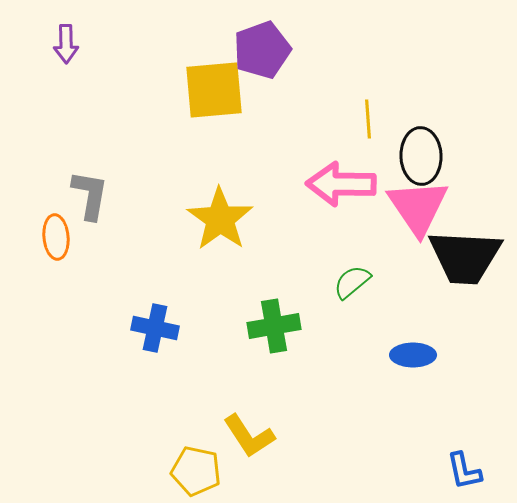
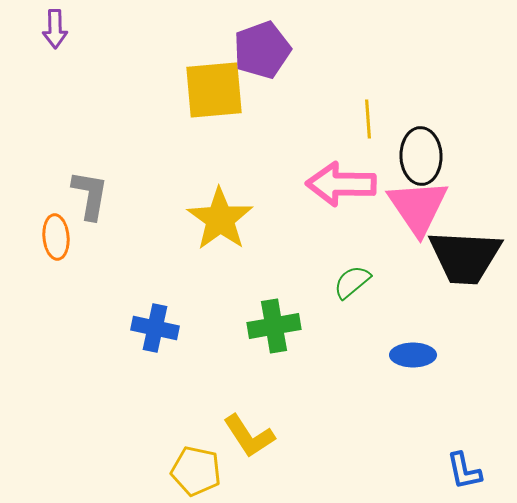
purple arrow: moved 11 px left, 15 px up
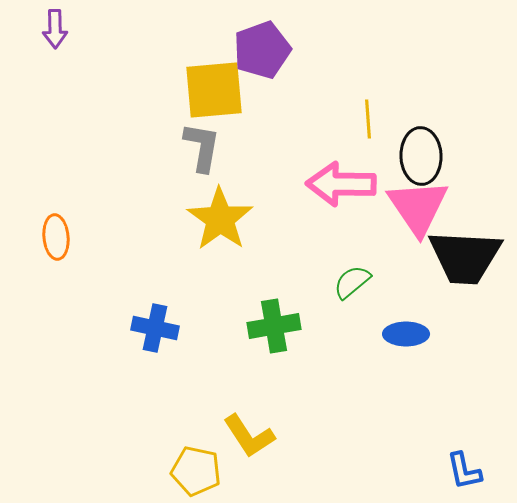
gray L-shape: moved 112 px right, 48 px up
blue ellipse: moved 7 px left, 21 px up
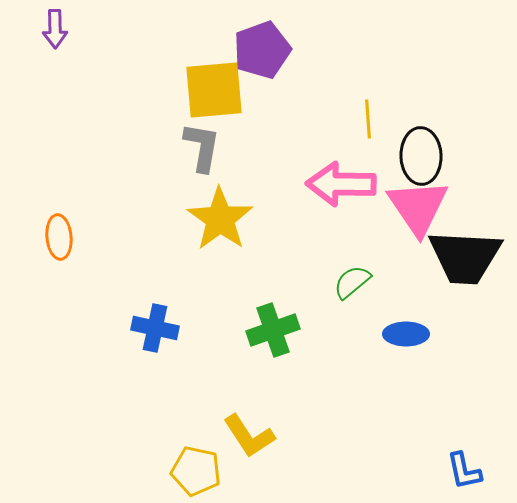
orange ellipse: moved 3 px right
green cross: moved 1 px left, 4 px down; rotated 9 degrees counterclockwise
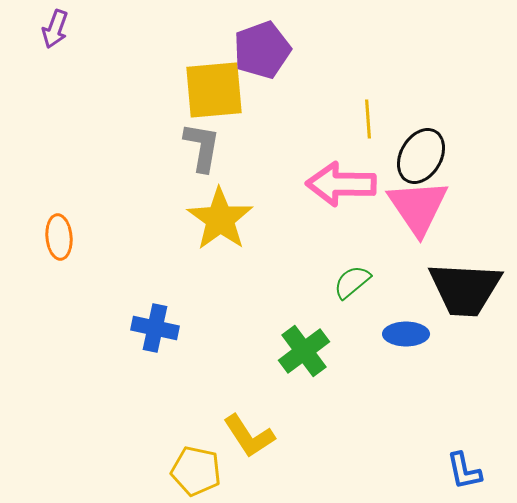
purple arrow: rotated 21 degrees clockwise
black ellipse: rotated 32 degrees clockwise
black trapezoid: moved 32 px down
green cross: moved 31 px right, 21 px down; rotated 18 degrees counterclockwise
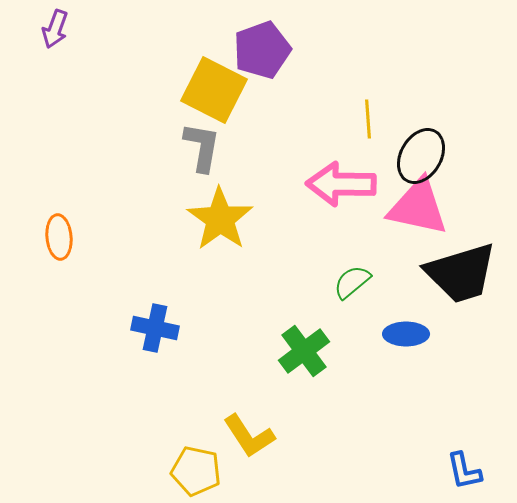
yellow square: rotated 32 degrees clockwise
pink triangle: rotated 44 degrees counterclockwise
black trapezoid: moved 4 px left, 16 px up; rotated 20 degrees counterclockwise
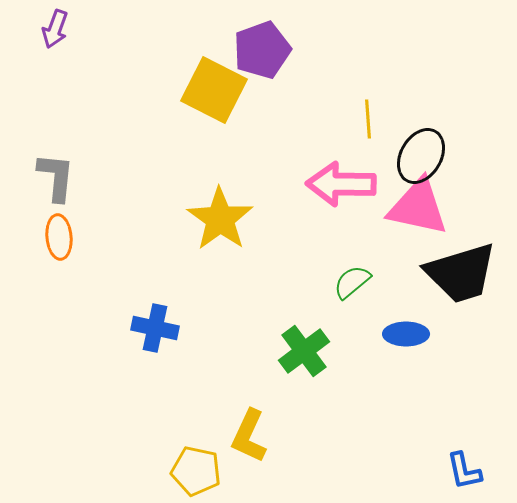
gray L-shape: moved 146 px left, 30 px down; rotated 4 degrees counterclockwise
yellow L-shape: rotated 58 degrees clockwise
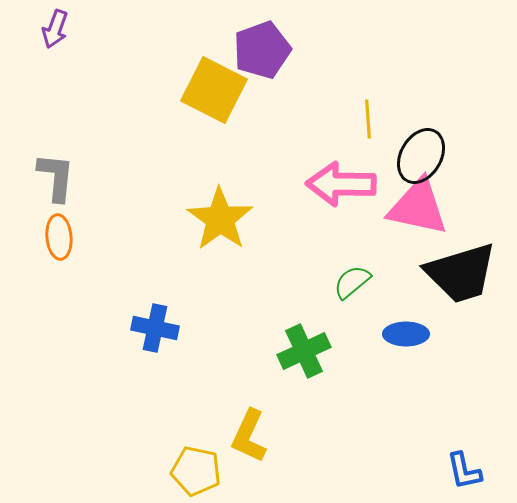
green cross: rotated 12 degrees clockwise
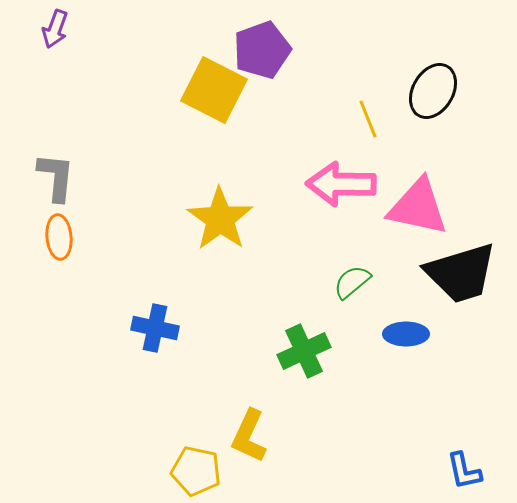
yellow line: rotated 18 degrees counterclockwise
black ellipse: moved 12 px right, 65 px up
